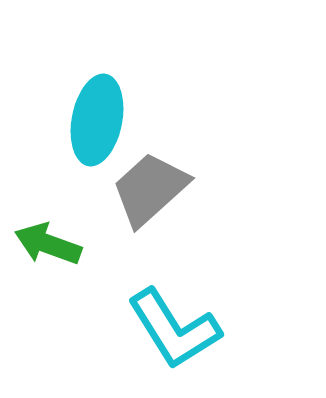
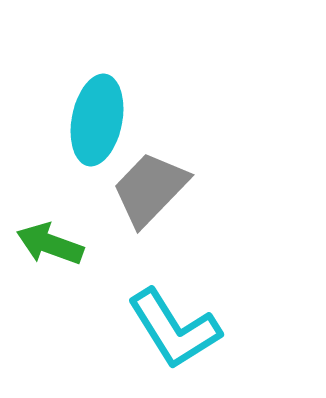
gray trapezoid: rotated 4 degrees counterclockwise
green arrow: moved 2 px right
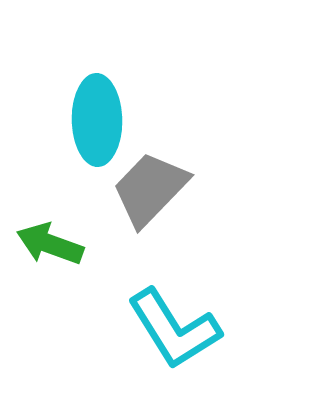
cyan ellipse: rotated 12 degrees counterclockwise
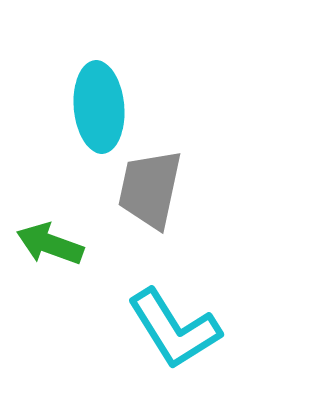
cyan ellipse: moved 2 px right, 13 px up; rotated 4 degrees counterclockwise
gray trapezoid: rotated 32 degrees counterclockwise
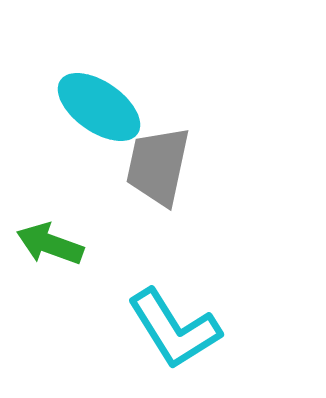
cyan ellipse: rotated 50 degrees counterclockwise
gray trapezoid: moved 8 px right, 23 px up
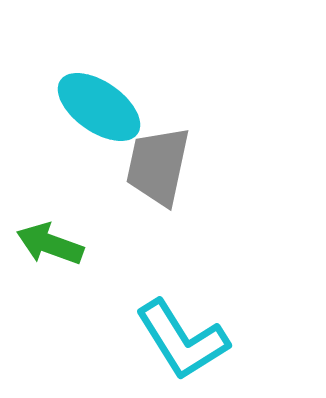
cyan L-shape: moved 8 px right, 11 px down
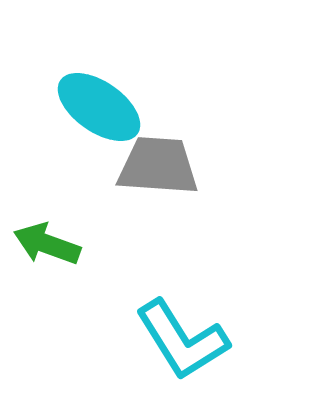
gray trapezoid: rotated 82 degrees clockwise
green arrow: moved 3 px left
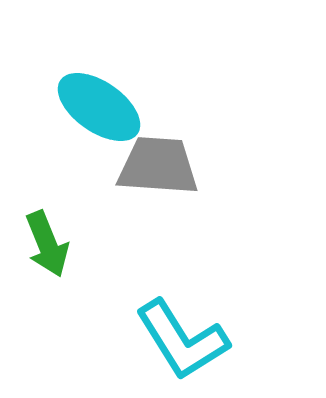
green arrow: rotated 132 degrees counterclockwise
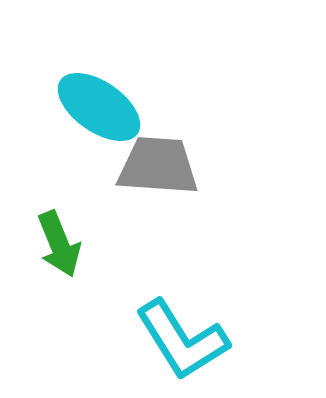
green arrow: moved 12 px right
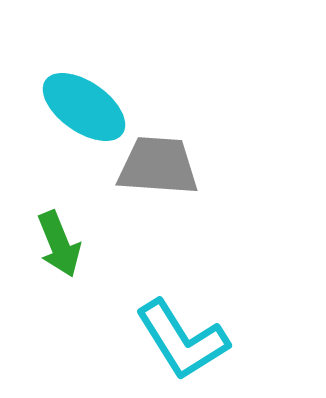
cyan ellipse: moved 15 px left
